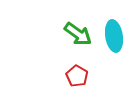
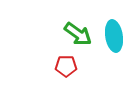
red pentagon: moved 11 px left, 10 px up; rotated 30 degrees counterclockwise
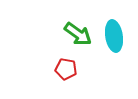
red pentagon: moved 3 px down; rotated 10 degrees clockwise
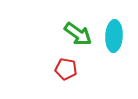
cyan ellipse: rotated 12 degrees clockwise
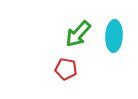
green arrow: rotated 96 degrees clockwise
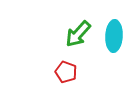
red pentagon: moved 3 px down; rotated 10 degrees clockwise
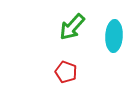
green arrow: moved 6 px left, 7 px up
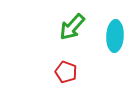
cyan ellipse: moved 1 px right
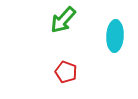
green arrow: moved 9 px left, 7 px up
